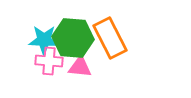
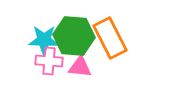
green hexagon: moved 1 px right, 2 px up
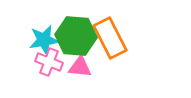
green hexagon: moved 2 px right
cyan star: rotated 12 degrees counterclockwise
pink cross: moved 1 px down; rotated 16 degrees clockwise
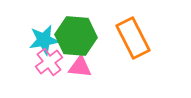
orange rectangle: moved 23 px right
pink cross: rotated 32 degrees clockwise
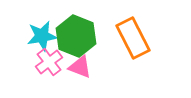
green hexagon: rotated 18 degrees clockwise
cyan star: moved 2 px left, 4 px up
pink triangle: rotated 15 degrees clockwise
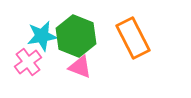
pink cross: moved 21 px left
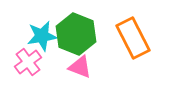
green hexagon: moved 2 px up
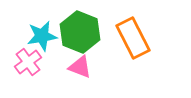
green hexagon: moved 4 px right, 2 px up
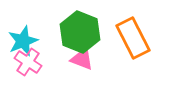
cyan star: moved 19 px left, 5 px down; rotated 12 degrees counterclockwise
pink cross: rotated 20 degrees counterclockwise
pink triangle: moved 2 px right, 8 px up
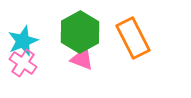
green hexagon: rotated 9 degrees clockwise
pink cross: moved 5 px left, 1 px down
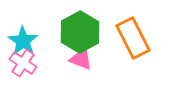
cyan star: rotated 16 degrees counterclockwise
pink triangle: moved 1 px left
